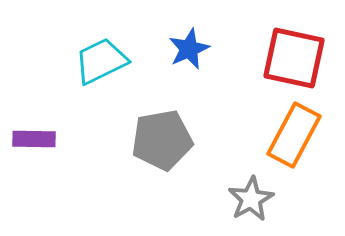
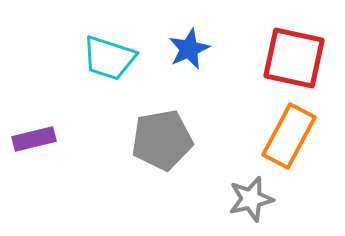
cyan trapezoid: moved 8 px right, 3 px up; rotated 136 degrees counterclockwise
orange rectangle: moved 5 px left, 1 px down
purple rectangle: rotated 15 degrees counterclockwise
gray star: rotated 15 degrees clockwise
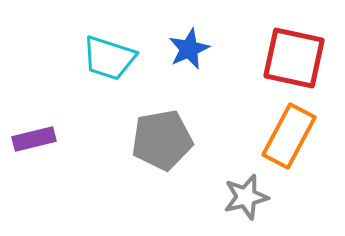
gray star: moved 5 px left, 2 px up
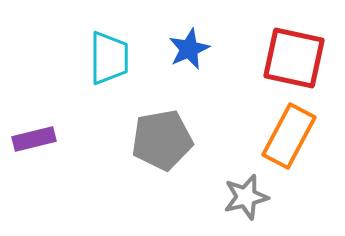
cyan trapezoid: rotated 108 degrees counterclockwise
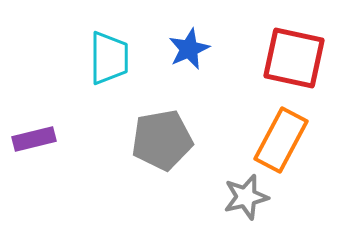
orange rectangle: moved 8 px left, 4 px down
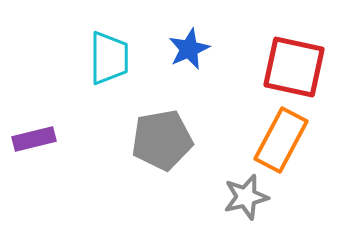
red square: moved 9 px down
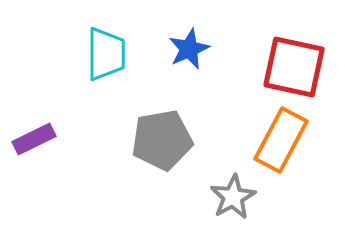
cyan trapezoid: moved 3 px left, 4 px up
purple rectangle: rotated 12 degrees counterclockwise
gray star: moved 13 px left; rotated 15 degrees counterclockwise
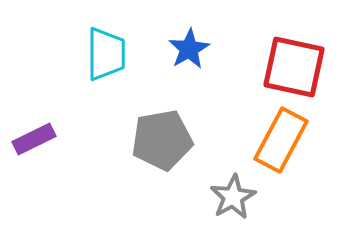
blue star: rotated 6 degrees counterclockwise
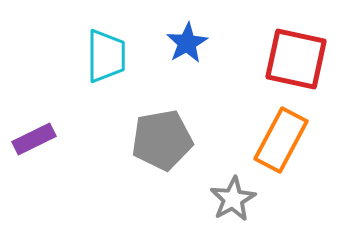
blue star: moved 2 px left, 6 px up
cyan trapezoid: moved 2 px down
red square: moved 2 px right, 8 px up
gray star: moved 2 px down
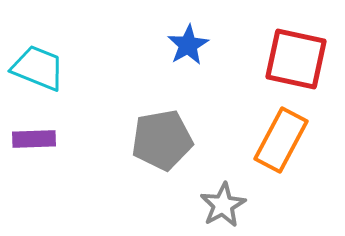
blue star: moved 1 px right, 2 px down
cyan trapezoid: moved 68 px left, 12 px down; rotated 68 degrees counterclockwise
purple rectangle: rotated 24 degrees clockwise
gray star: moved 10 px left, 6 px down
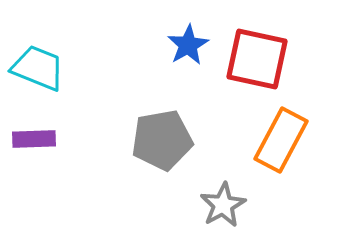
red square: moved 39 px left
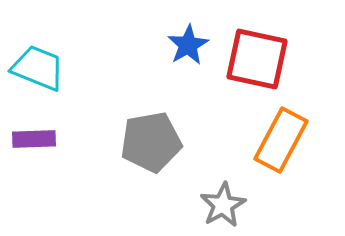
gray pentagon: moved 11 px left, 2 px down
